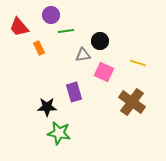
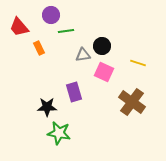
black circle: moved 2 px right, 5 px down
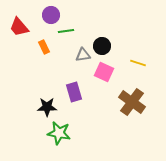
orange rectangle: moved 5 px right, 1 px up
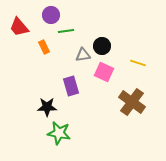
purple rectangle: moved 3 px left, 6 px up
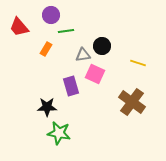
orange rectangle: moved 2 px right, 2 px down; rotated 56 degrees clockwise
pink square: moved 9 px left, 2 px down
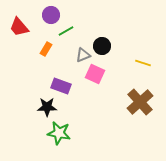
green line: rotated 21 degrees counterclockwise
gray triangle: rotated 14 degrees counterclockwise
yellow line: moved 5 px right
purple rectangle: moved 10 px left; rotated 54 degrees counterclockwise
brown cross: moved 8 px right; rotated 12 degrees clockwise
